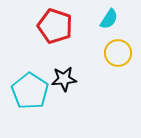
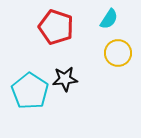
red pentagon: moved 1 px right, 1 px down
black star: moved 1 px right
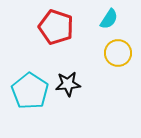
black star: moved 3 px right, 5 px down
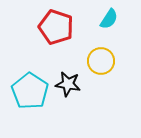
yellow circle: moved 17 px left, 8 px down
black star: rotated 15 degrees clockwise
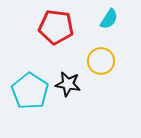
red pentagon: rotated 12 degrees counterclockwise
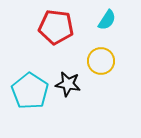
cyan semicircle: moved 2 px left, 1 px down
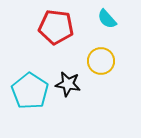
cyan semicircle: moved 1 px up; rotated 105 degrees clockwise
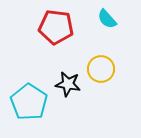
yellow circle: moved 8 px down
cyan pentagon: moved 1 px left, 11 px down
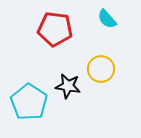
red pentagon: moved 1 px left, 2 px down
black star: moved 2 px down
